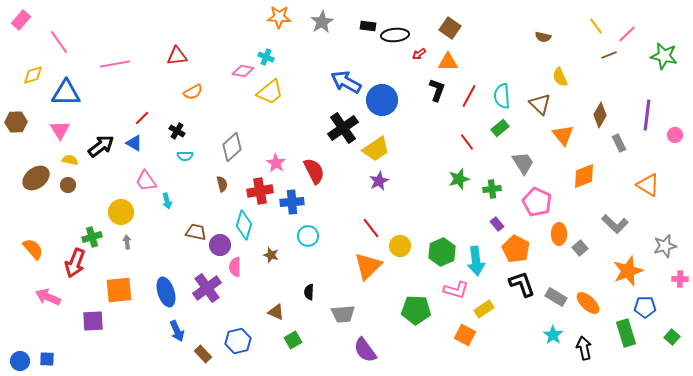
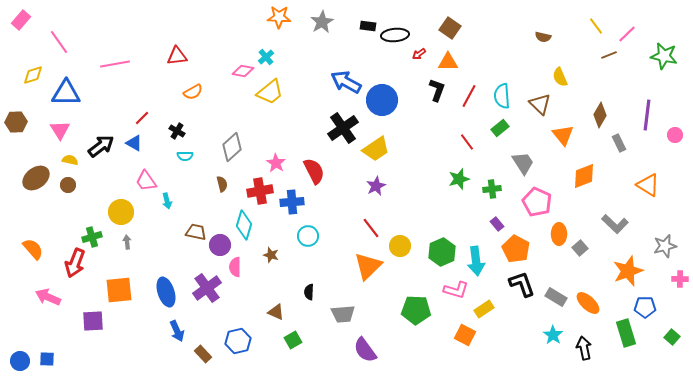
cyan cross at (266, 57): rotated 28 degrees clockwise
purple star at (379, 181): moved 3 px left, 5 px down
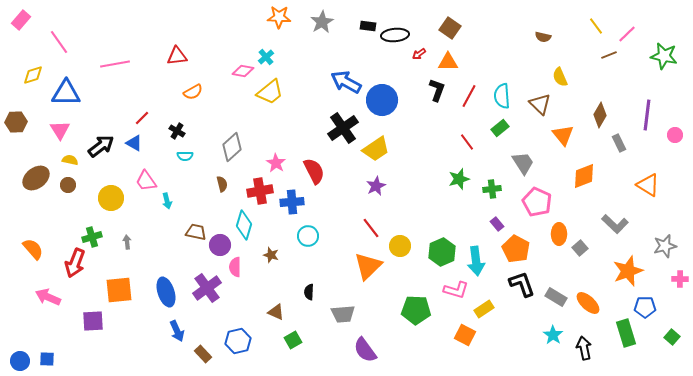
yellow circle at (121, 212): moved 10 px left, 14 px up
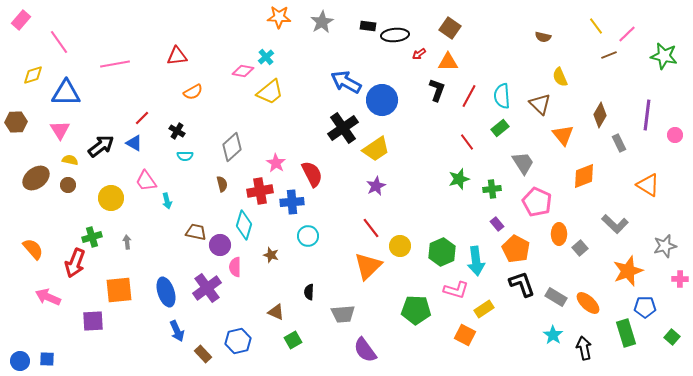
red semicircle at (314, 171): moved 2 px left, 3 px down
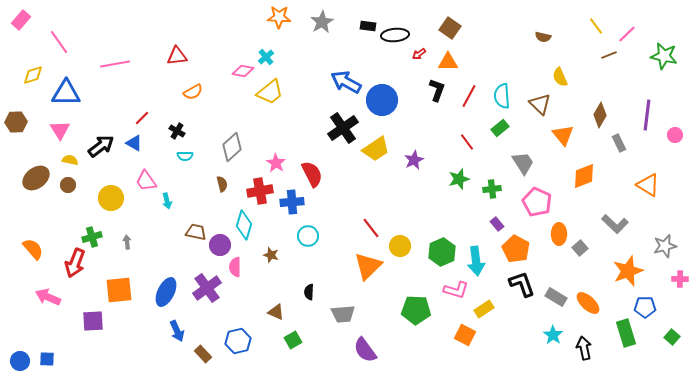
purple star at (376, 186): moved 38 px right, 26 px up
blue ellipse at (166, 292): rotated 44 degrees clockwise
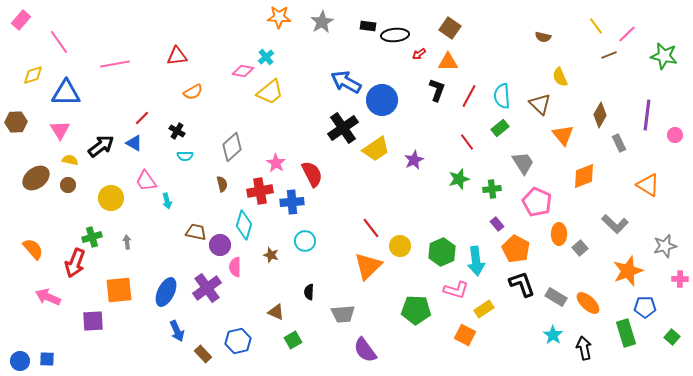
cyan circle at (308, 236): moved 3 px left, 5 px down
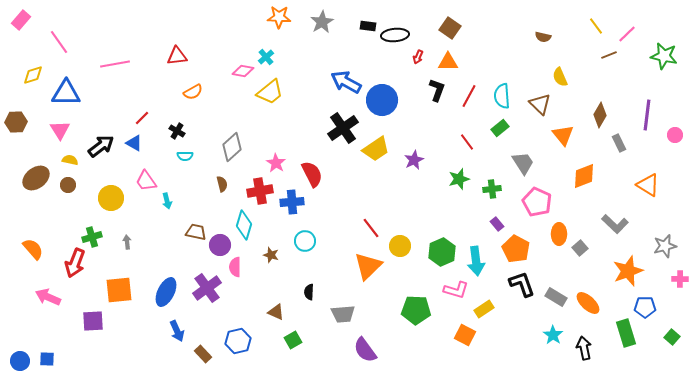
red arrow at (419, 54): moved 1 px left, 3 px down; rotated 32 degrees counterclockwise
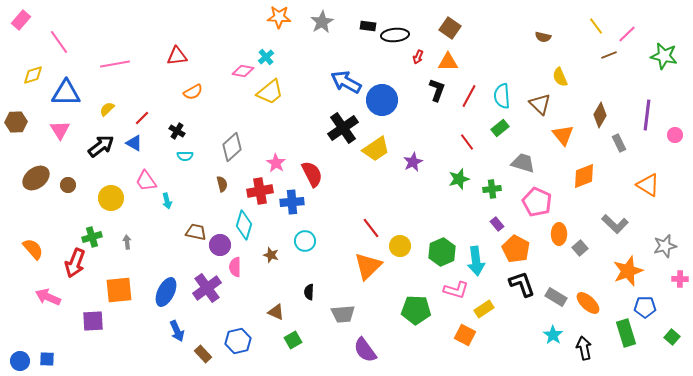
yellow semicircle at (70, 160): moved 37 px right, 51 px up; rotated 56 degrees counterclockwise
purple star at (414, 160): moved 1 px left, 2 px down
gray trapezoid at (523, 163): rotated 40 degrees counterclockwise
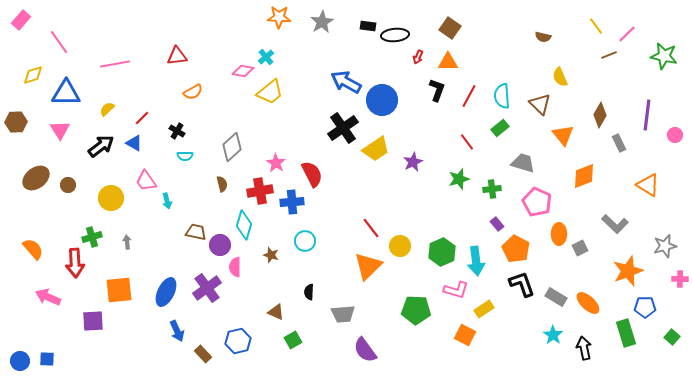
gray square at (580, 248): rotated 14 degrees clockwise
red arrow at (75, 263): rotated 24 degrees counterclockwise
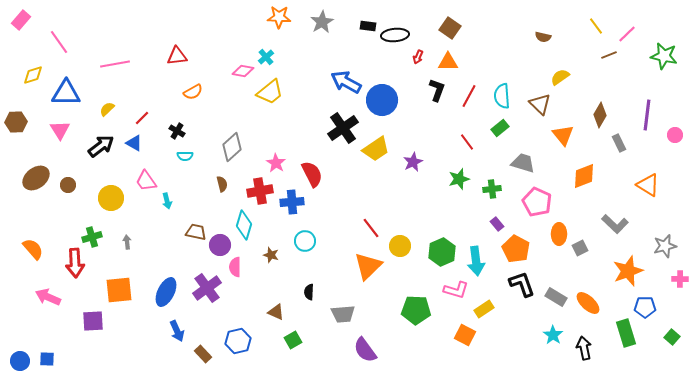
yellow semicircle at (560, 77): rotated 78 degrees clockwise
